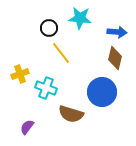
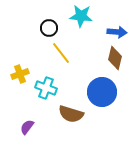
cyan star: moved 1 px right, 2 px up
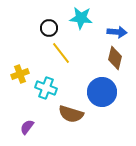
cyan star: moved 2 px down
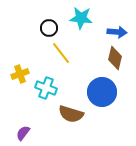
purple semicircle: moved 4 px left, 6 px down
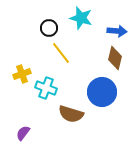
cyan star: rotated 10 degrees clockwise
blue arrow: moved 1 px up
yellow cross: moved 2 px right
